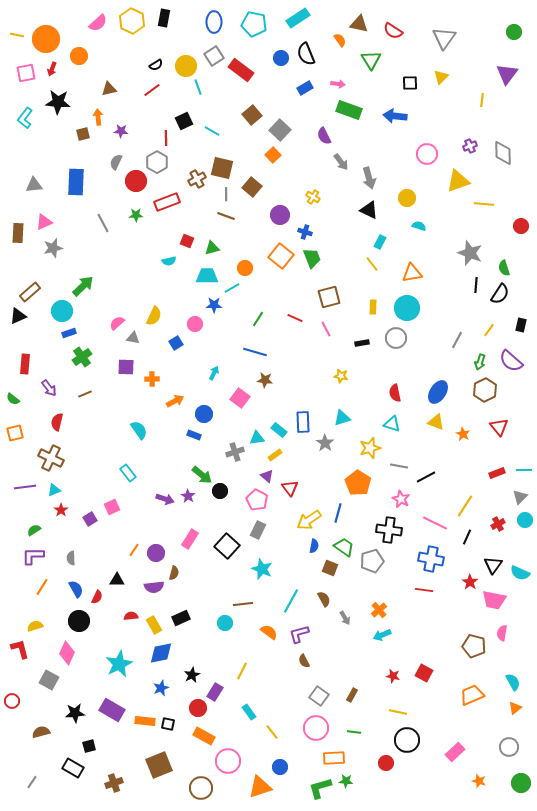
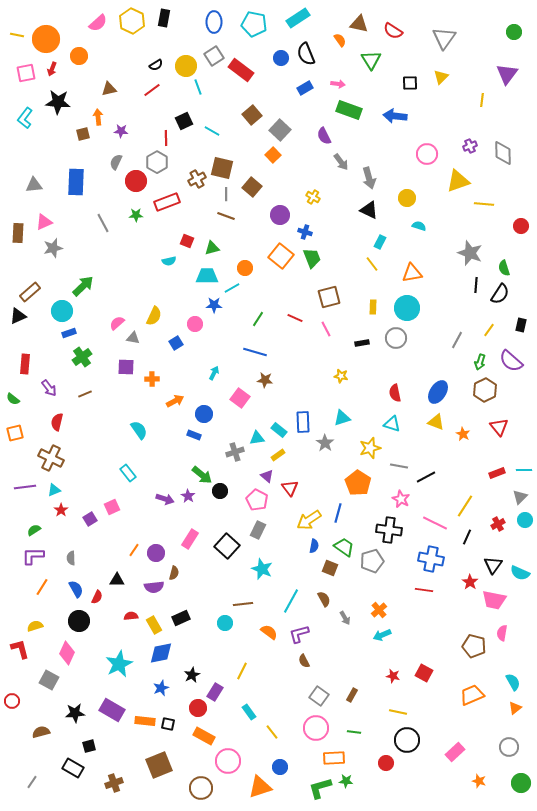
yellow rectangle at (275, 455): moved 3 px right
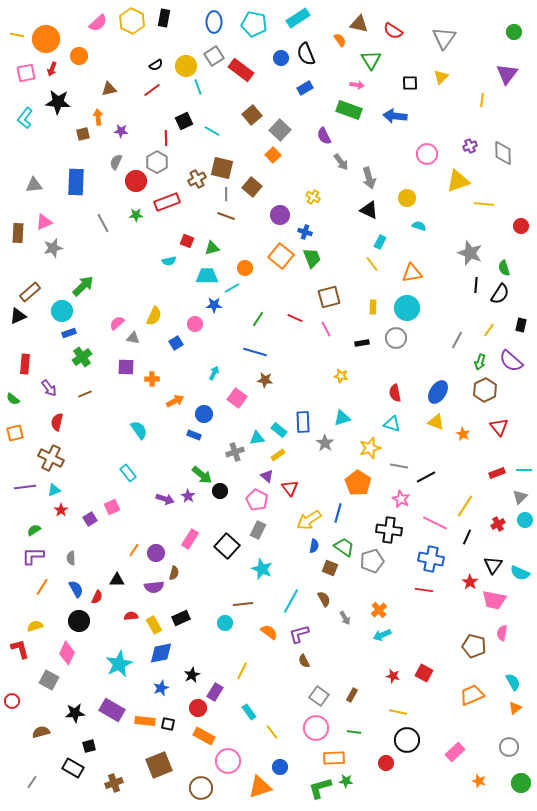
pink arrow at (338, 84): moved 19 px right, 1 px down
pink square at (240, 398): moved 3 px left
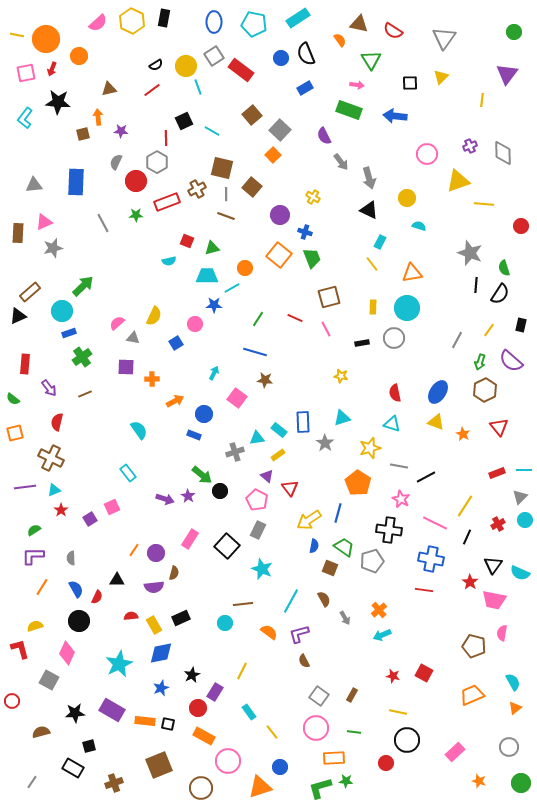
brown cross at (197, 179): moved 10 px down
orange square at (281, 256): moved 2 px left, 1 px up
gray circle at (396, 338): moved 2 px left
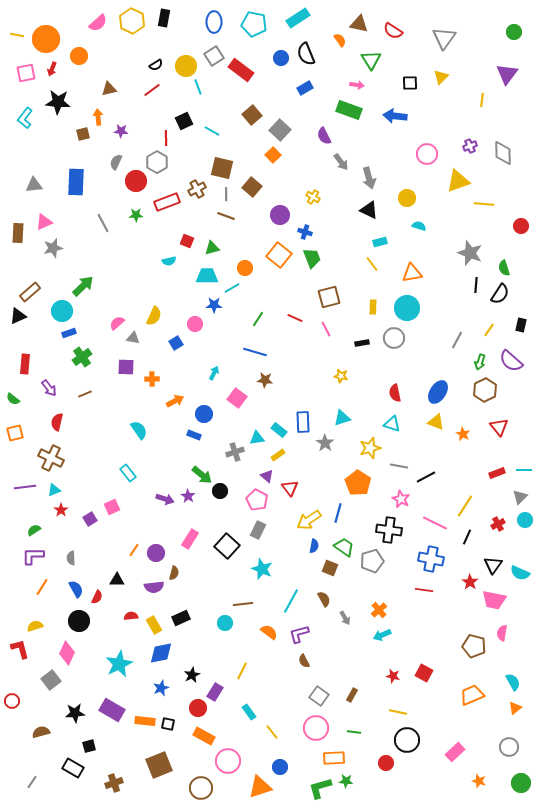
cyan rectangle at (380, 242): rotated 48 degrees clockwise
gray square at (49, 680): moved 2 px right; rotated 24 degrees clockwise
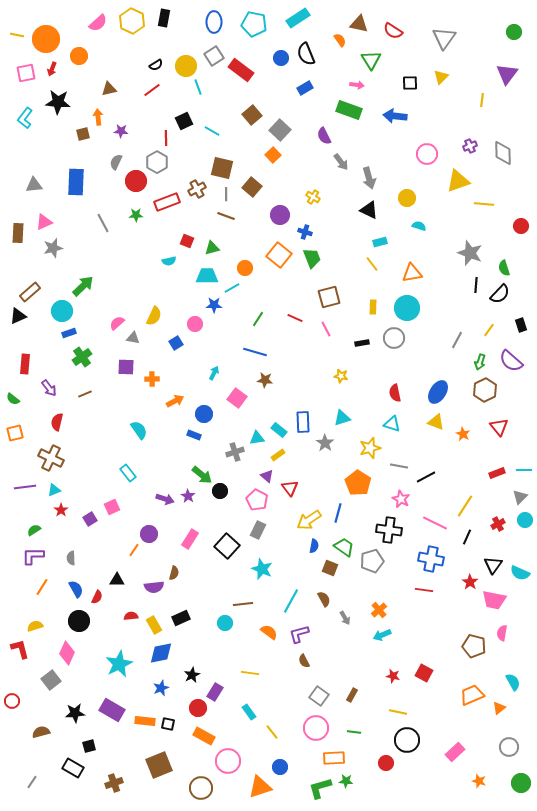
black semicircle at (500, 294): rotated 10 degrees clockwise
black rectangle at (521, 325): rotated 32 degrees counterclockwise
purple circle at (156, 553): moved 7 px left, 19 px up
yellow line at (242, 671): moved 8 px right, 2 px down; rotated 72 degrees clockwise
orange triangle at (515, 708): moved 16 px left
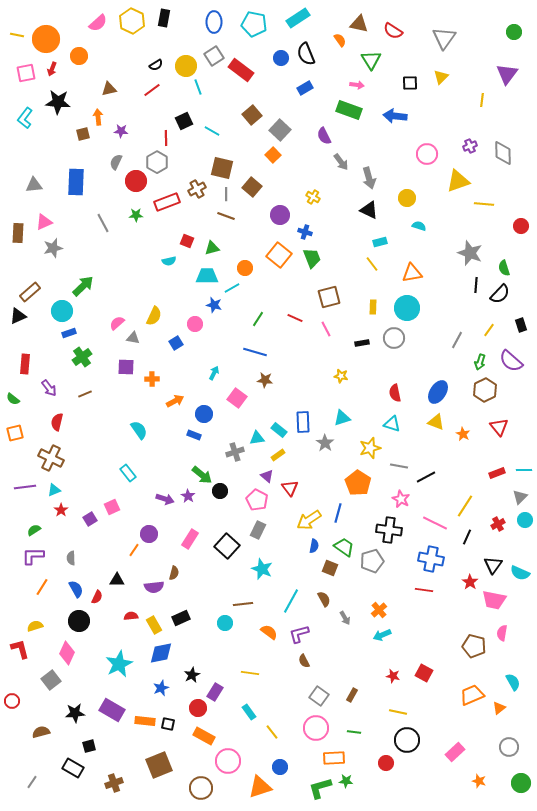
blue star at (214, 305): rotated 14 degrees clockwise
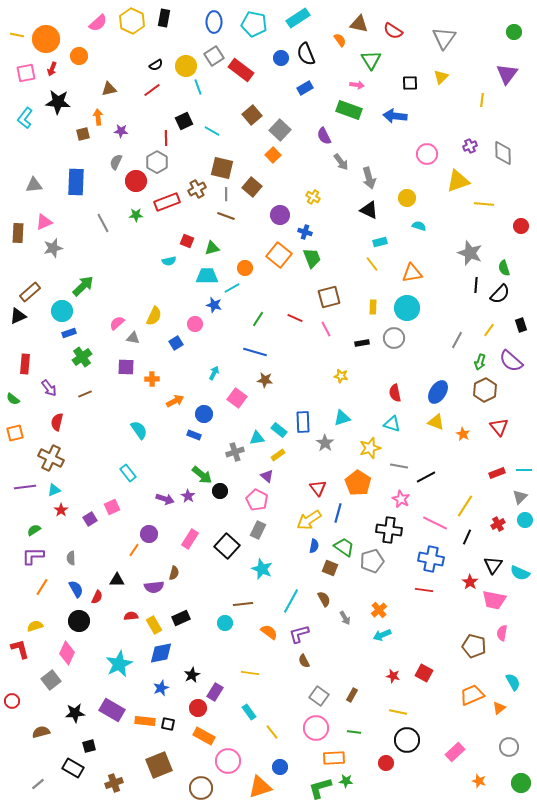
red triangle at (290, 488): moved 28 px right
gray line at (32, 782): moved 6 px right, 2 px down; rotated 16 degrees clockwise
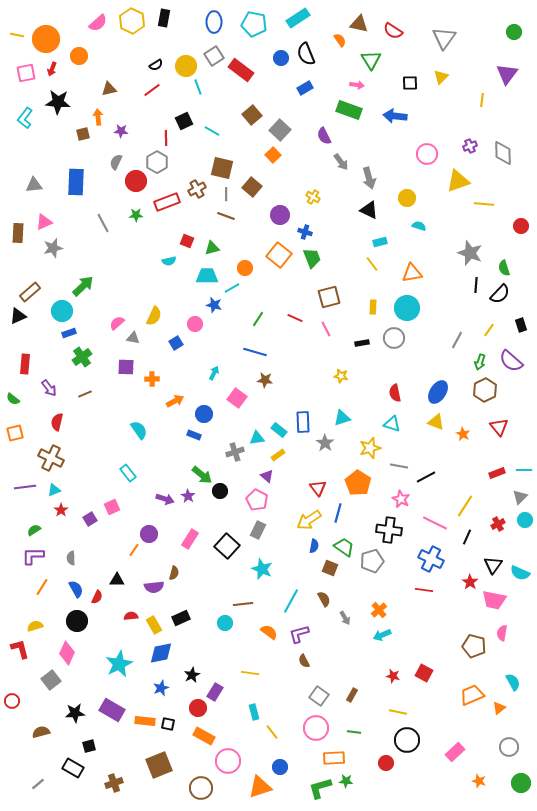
blue cross at (431, 559): rotated 15 degrees clockwise
black circle at (79, 621): moved 2 px left
cyan rectangle at (249, 712): moved 5 px right; rotated 21 degrees clockwise
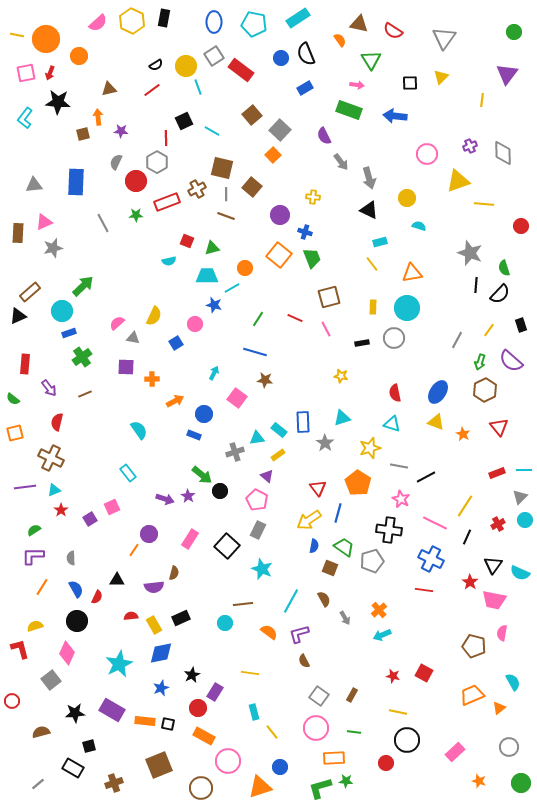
red arrow at (52, 69): moved 2 px left, 4 px down
yellow cross at (313, 197): rotated 24 degrees counterclockwise
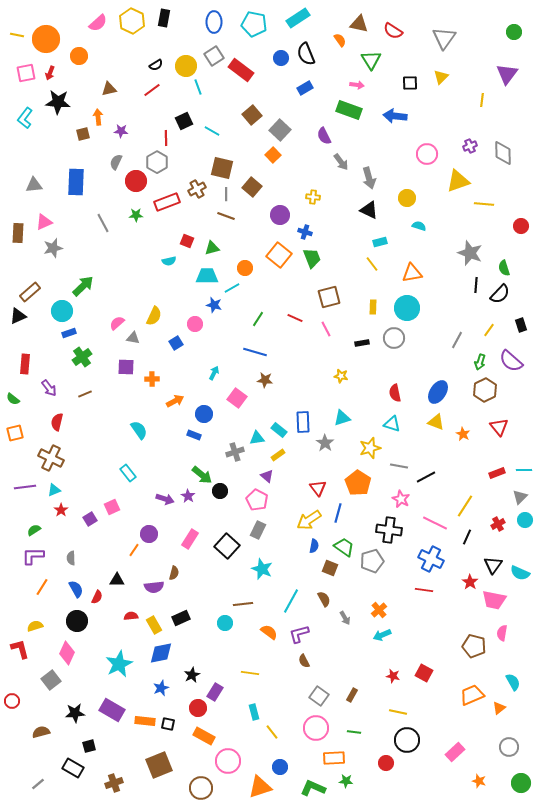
green L-shape at (320, 788): moved 7 px left; rotated 40 degrees clockwise
